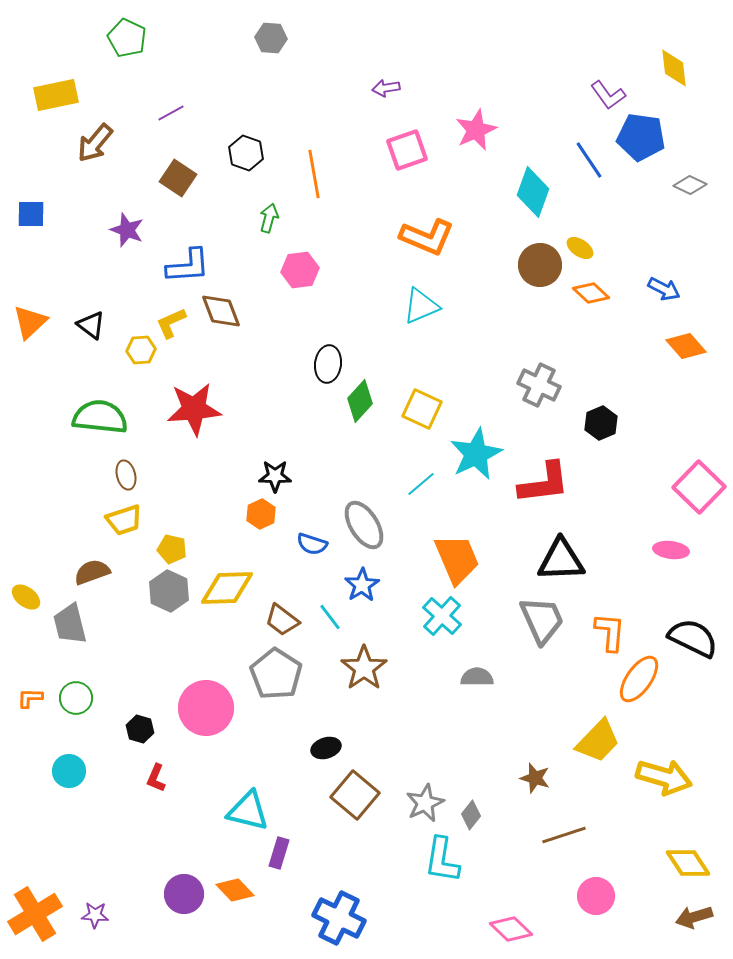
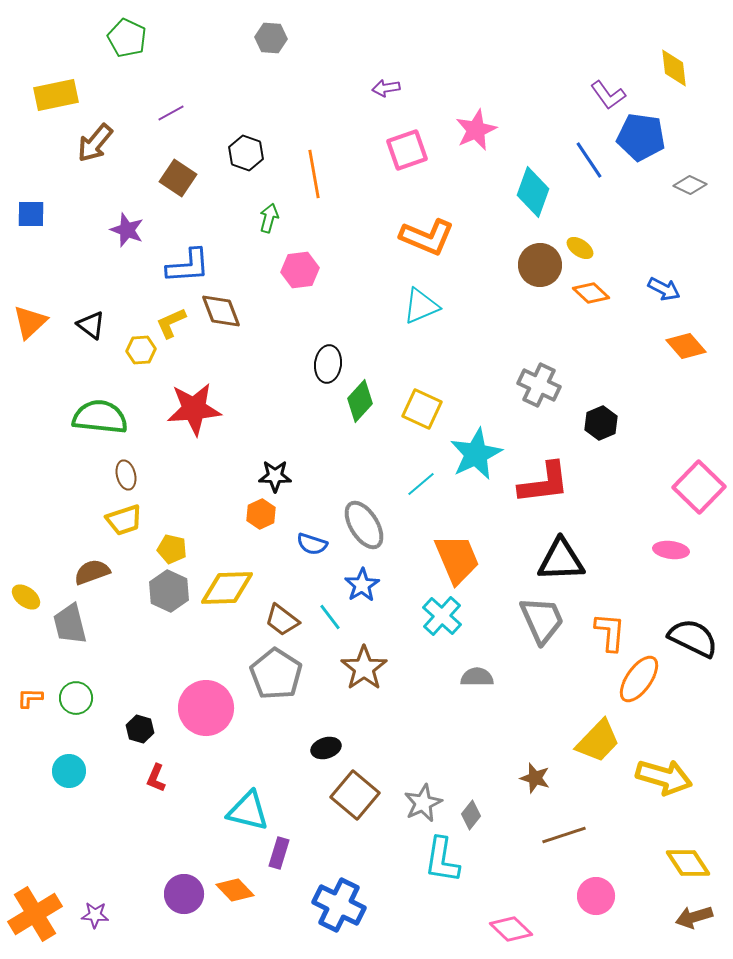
gray star at (425, 803): moved 2 px left
blue cross at (339, 918): moved 13 px up
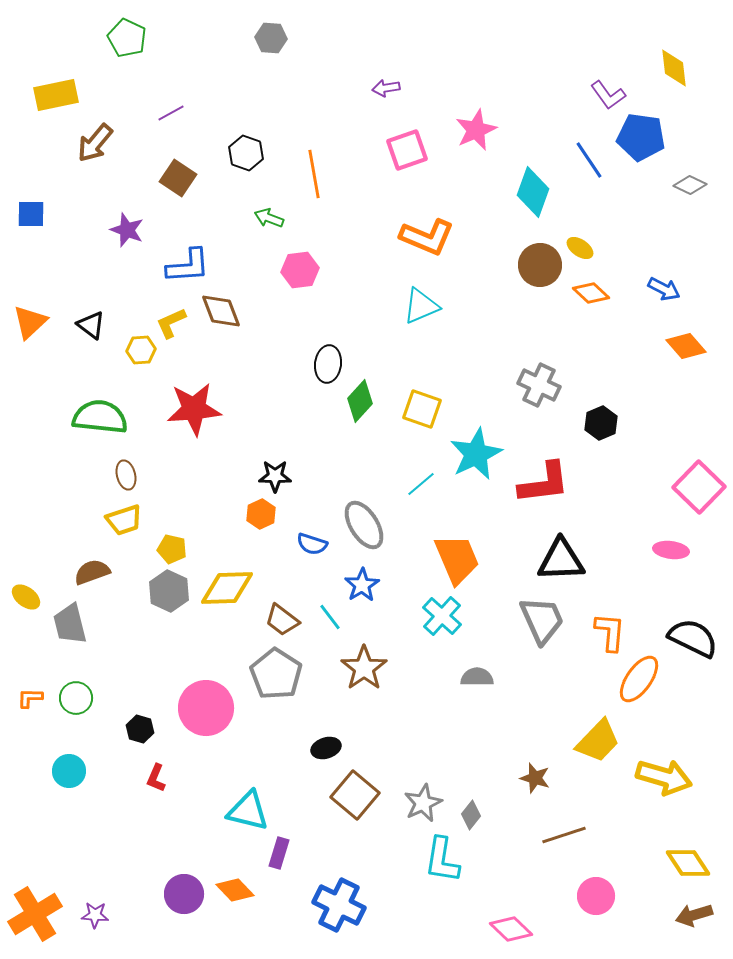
green arrow at (269, 218): rotated 84 degrees counterclockwise
yellow square at (422, 409): rotated 6 degrees counterclockwise
brown arrow at (694, 917): moved 2 px up
